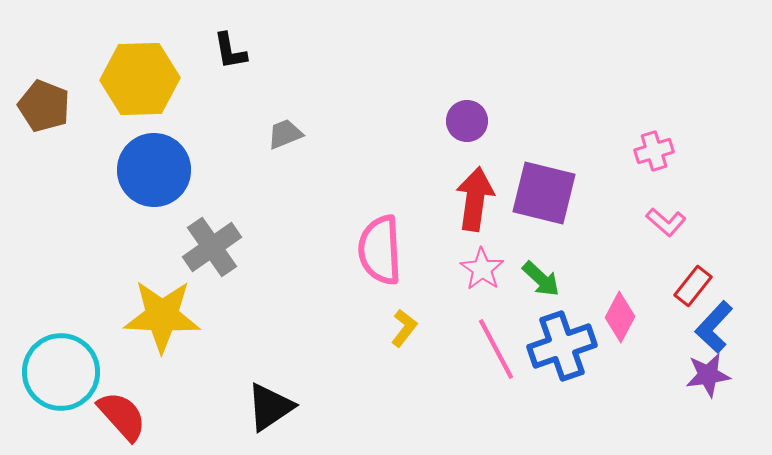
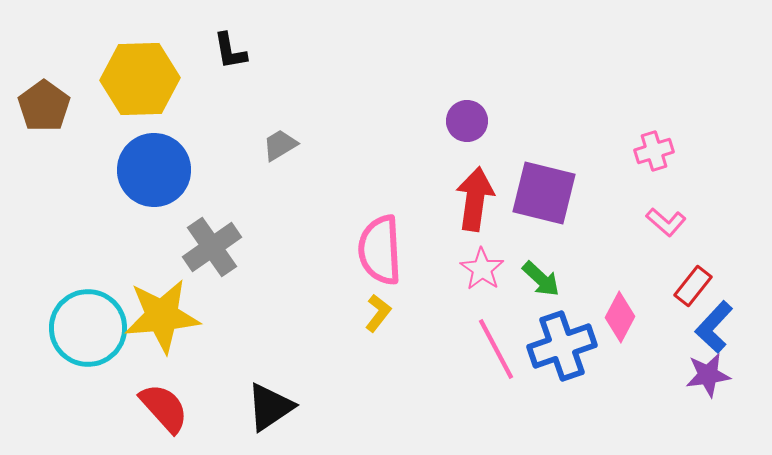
brown pentagon: rotated 15 degrees clockwise
gray trapezoid: moved 5 px left, 11 px down; rotated 9 degrees counterclockwise
yellow star: rotated 8 degrees counterclockwise
yellow L-shape: moved 26 px left, 15 px up
cyan circle: moved 27 px right, 44 px up
red semicircle: moved 42 px right, 8 px up
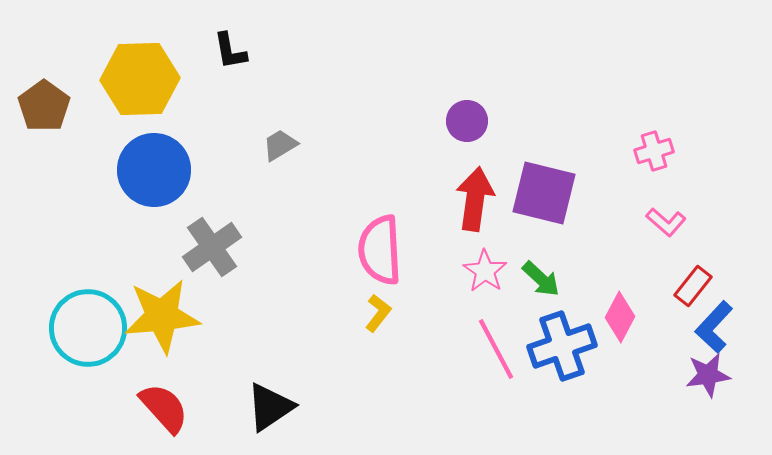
pink star: moved 3 px right, 2 px down
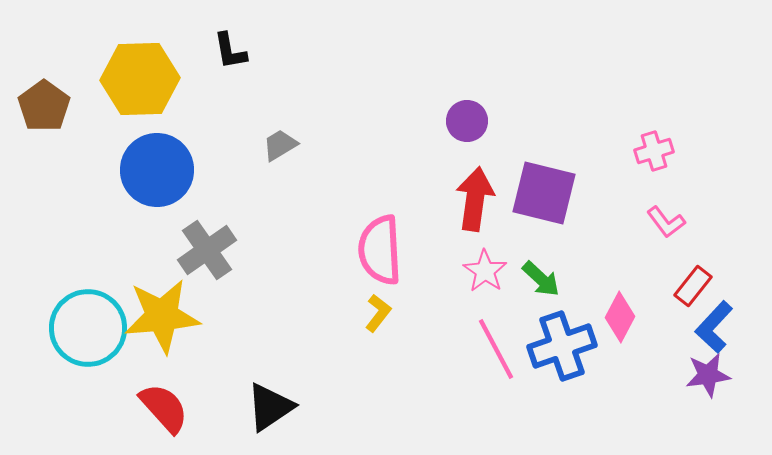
blue circle: moved 3 px right
pink L-shape: rotated 12 degrees clockwise
gray cross: moved 5 px left, 3 px down
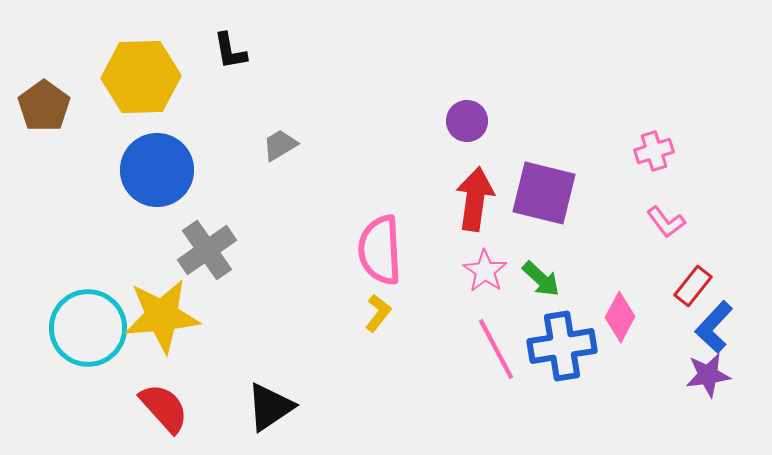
yellow hexagon: moved 1 px right, 2 px up
blue cross: rotated 10 degrees clockwise
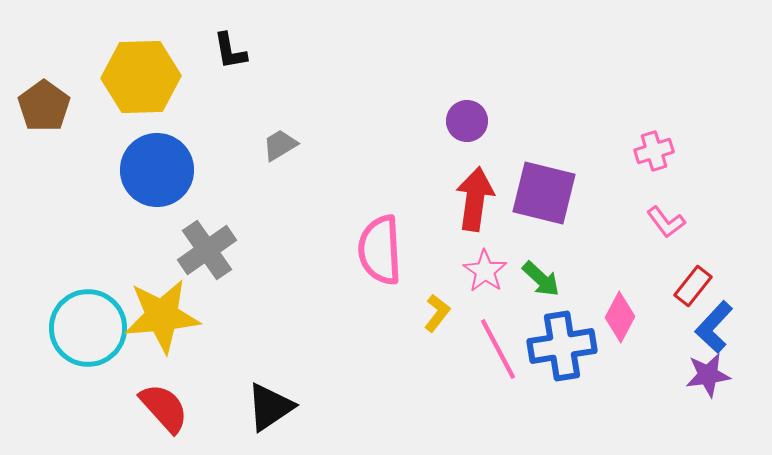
yellow L-shape: moved 59 px right
pink line: moved 2 px right
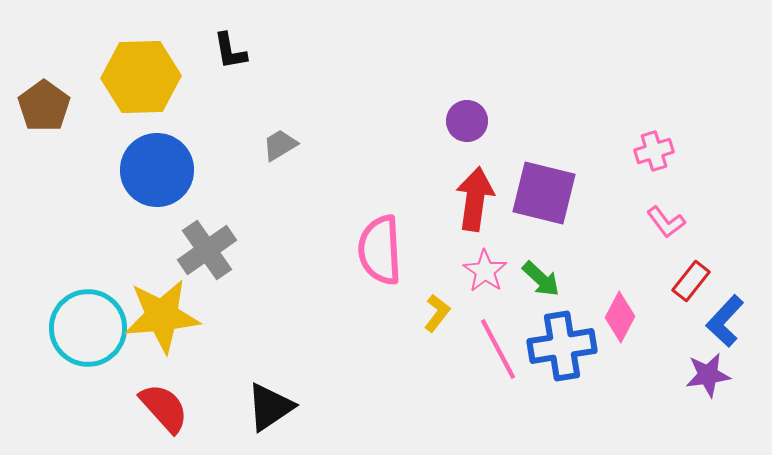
red rectangle: moved 2 px left, 5 px up
blue L-shape: moved 11 px right, 6 px up
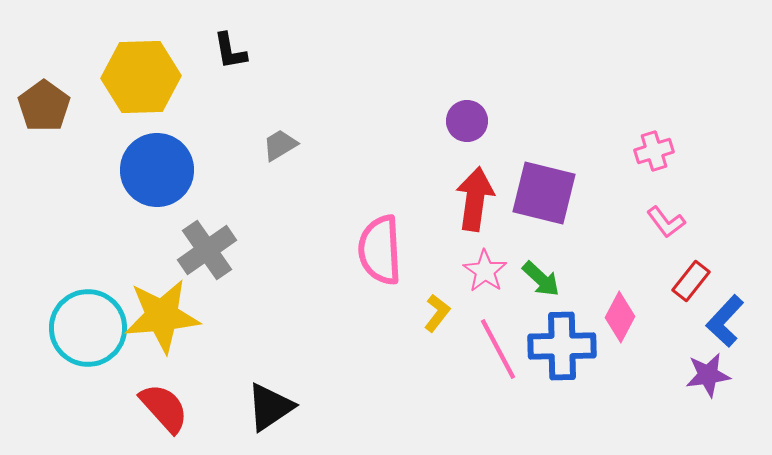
blue cross: rotated 8 degrees clockwise
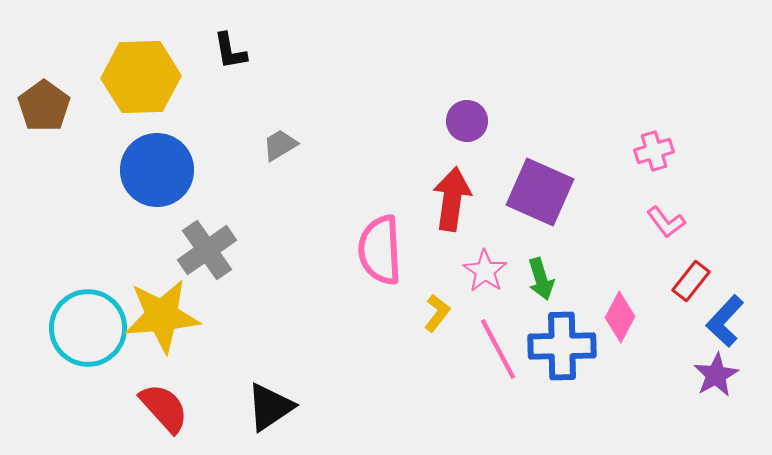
purple square: moved 4 px left, 1 px up; rotated 10 degrees clockwise
red arrow: moved 23 px left
green arrow: rotated 30 degrees clockwise
purple star: moved 8 px right; rotated 21 degrees counterclockwise
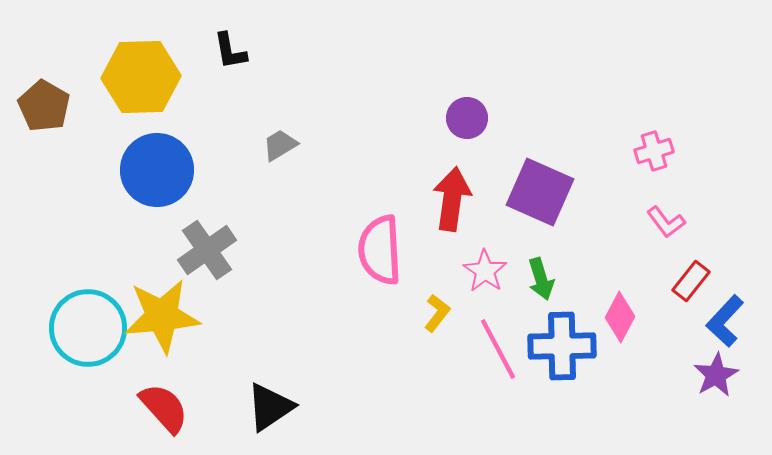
brown pentagon: rotated 6 degrees counterclockwise
purple circle: moved 3 px up
